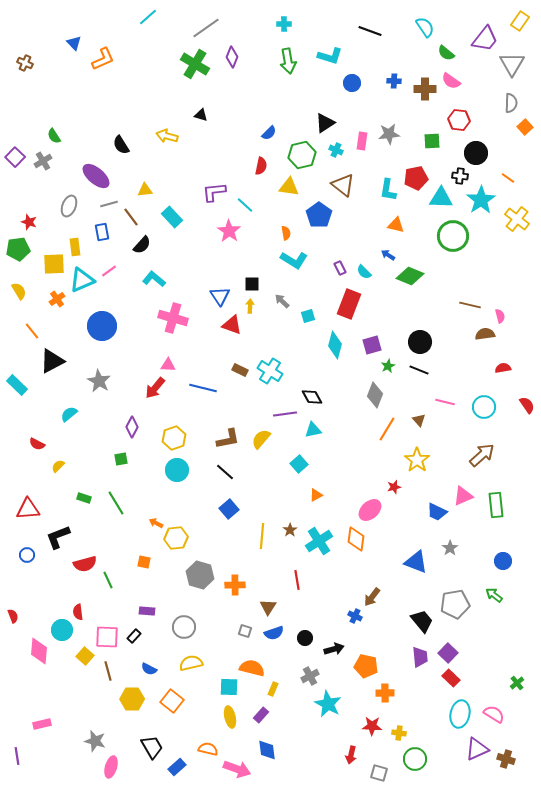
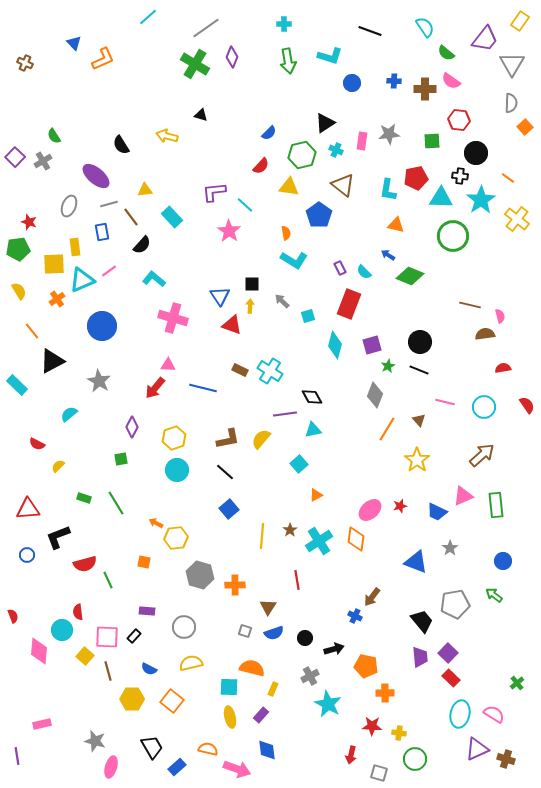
red semicircle at (261, 166): rotated 30 degrees clockwise
red star at (394, 487): moved 6 px right, 19 px down
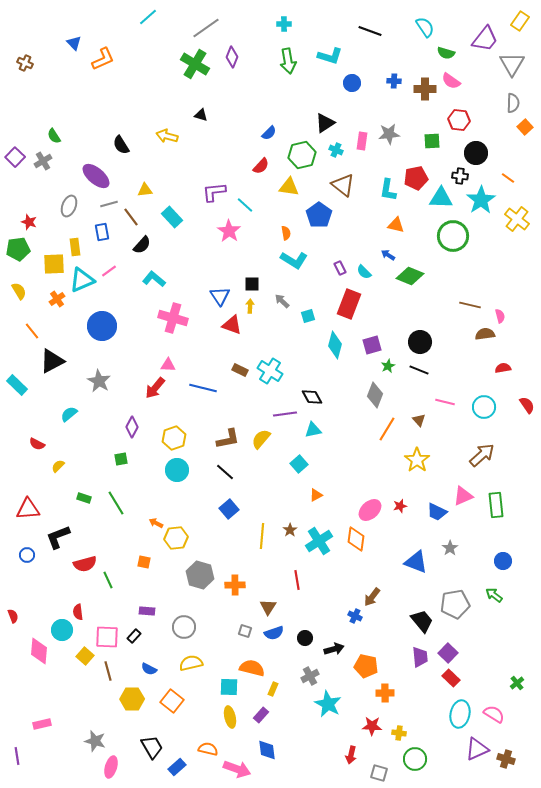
green semicircle at (446, 53): rotated 24 degrees counterclockwise
gray semicircle at (511, 103): moved 2 px right
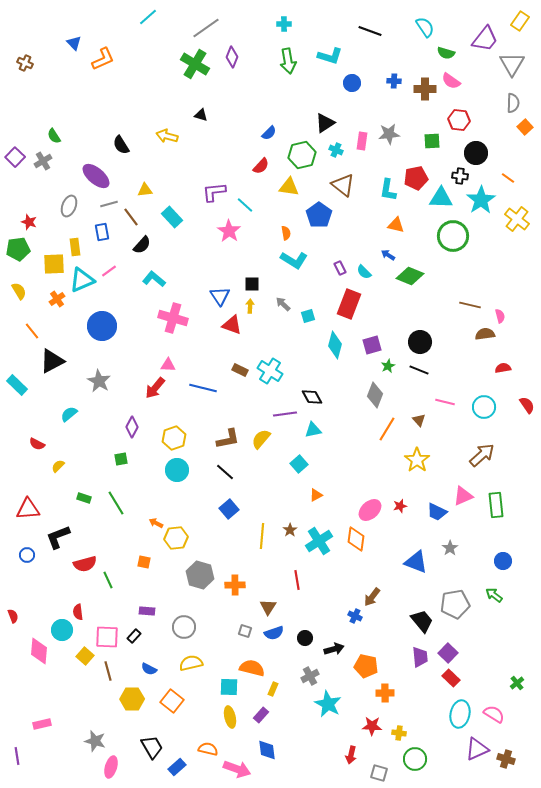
gray arrow at (282, 301): moved 1 px right, 3 px down
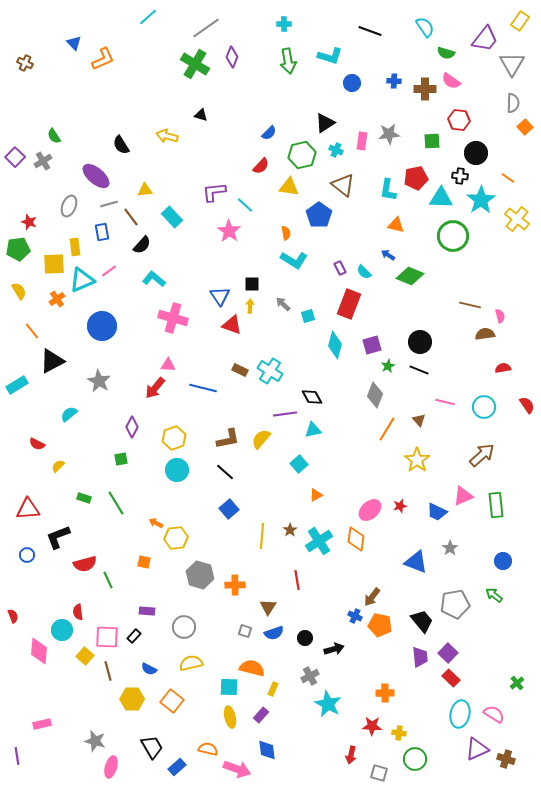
cyan rectangle at (17, 385): rotated 75 degrees counterclockwise
orange pentagon at (366, 666): moved 14 px right, 41 px up
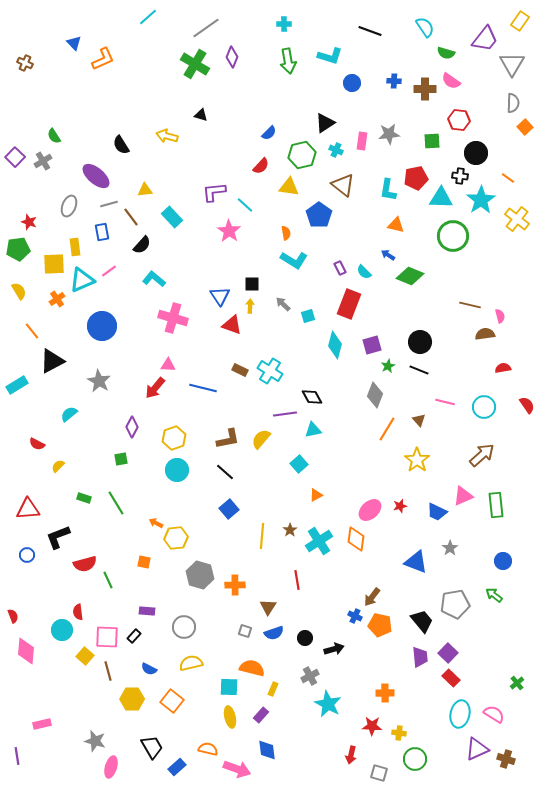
pink diamond at (39, 651): moved 13 px left
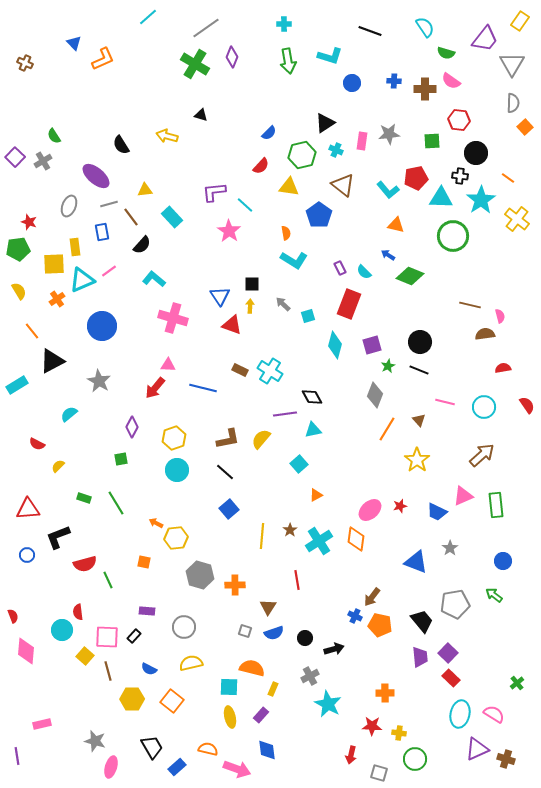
cyan L-shape at (388, 190): rotated 50 degrees counterclockwise
